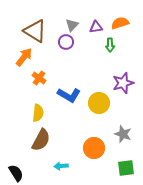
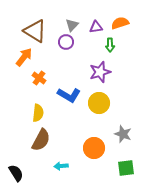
purple star: moved 23 px left, 11 px up
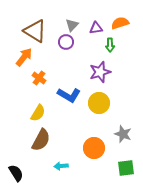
purple triangle: moved 1 px down
yellow semicircle: rotated 24 degrees clockwise
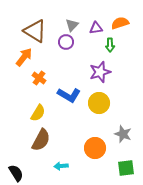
orange circle: moved 1 px right
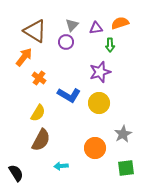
gray star: rotated 24 degrees clockwise
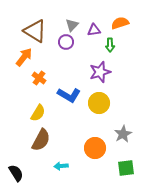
purple triangle: moved 2 px left, 2 px down
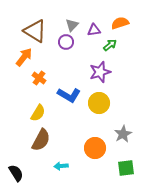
green arrow: rotated 128 degrees counterclockwise
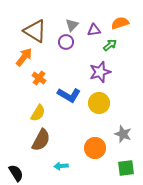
gray star: rotated 24 degrees counterclockwise
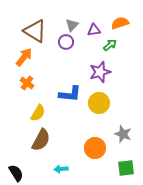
orange cross: moved 12 px left, 5 px down
blue L-shape: moved 1 px right, 1 px up; rotated 25 degrees counterclockwise
cyan arrow: moved 3 px down
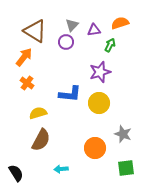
green arrow: rotated 24 degrees counterclockwise
yellow semicircle: rotated 138 degrees counterclockwise
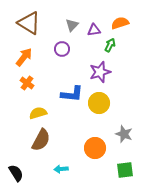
brown triangle: moved 6 px left, 8 px up
purple circle: moved 4 px left, 7 px down
blue L-shape: moved 2 px right
gray star: moved 1 px right
green square: moved 1 px left, 2 px down
